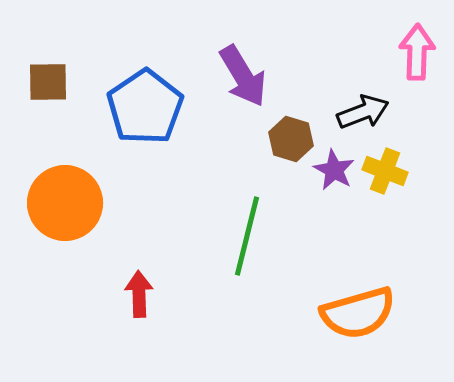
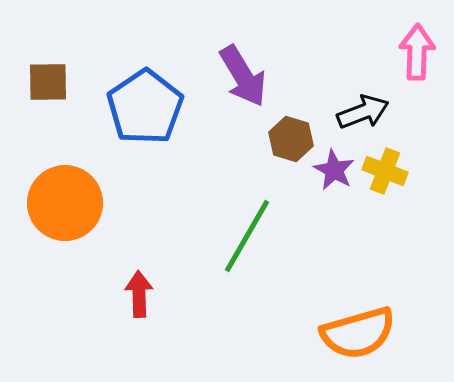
green line: rotated 16 degrees clockwise
orange semicircle: moved 20 px down
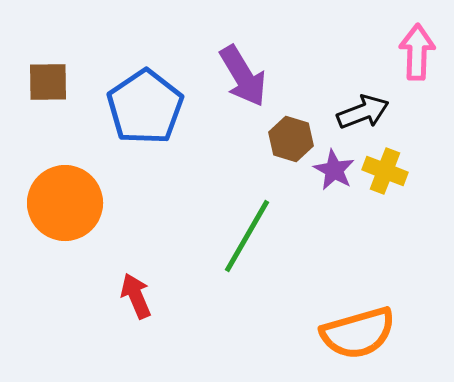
red arrow: moved 3 px left, 2 px down; rotated 21 degrees counterclockwise
